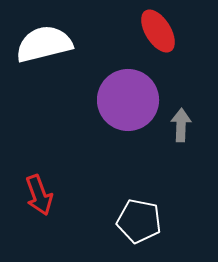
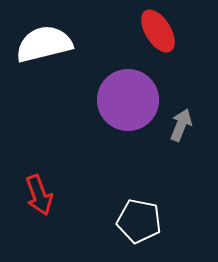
gray arrow: rotated 20 degrees clockwise
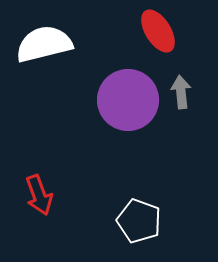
gray arrow: moved 33 px up; rotated 28 degrees counterclockwise
white pentagon: rotated 9 degrees clockwise
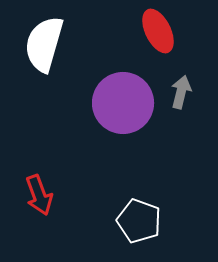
red ellipse: rotated 6 degrees clockwise
white semicircle: rotated 60 degrees counterclockwise
gray arrow: rotated 20 degrees clockwise
purple circle: moved 5 px left, 3 px down
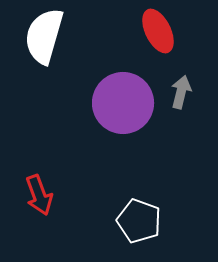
white semicircle: moved 8 px up
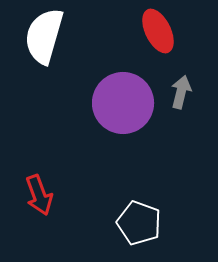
white pentagon: moved 2 px down
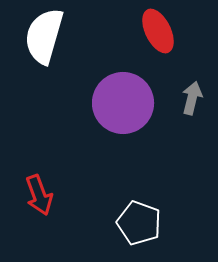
gray arrow: moved 11 px right, 6 px down
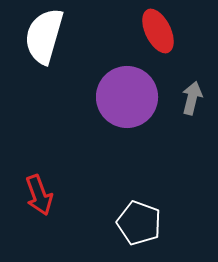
purple circle: moved 4 px right, 6 px up
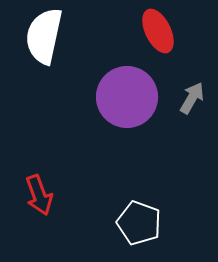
white semicircle: rotated 4 degrees counterclockwise
gray arrow: rotated 16 degrees clockwise
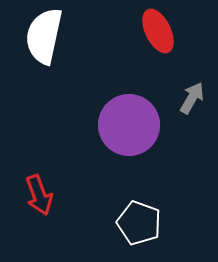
purple circle: moved 2 px right, 28 px down
